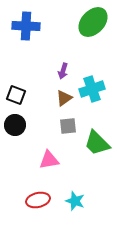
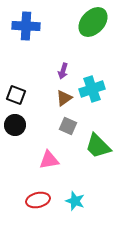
gray square: rotated 30 degrees clockwise
green trapezoid: moved 1 px right, 3 px down
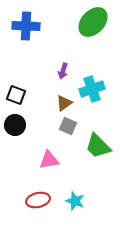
brown triangle: moved 5 px down
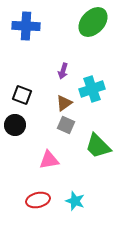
black square: moved 6 px right
gray square: moved 2 px left, 1 px up
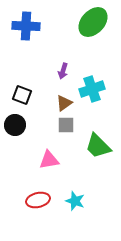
gray square: rotated 24 degrees counterclockwise
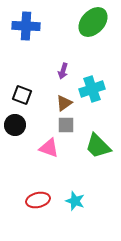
pink triangle: moved 12 px up; rotated 30 degrees clockwise
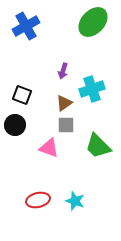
blue cross: rotated 32 degrees counterclockwise
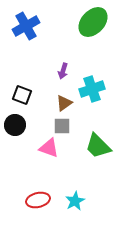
gray square: moved 4 px left, 1 px down
cyan star: rotated 24 degrees clockwise
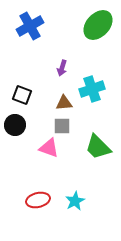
green ellipse: moved 5 px right, 3 px down
blue cross: moved 4 px right
purple arrow: moved 1 px left, 3 px up
brown triangle: rotated 30 degrees clockwise
green trapezoid: moved 1 px down
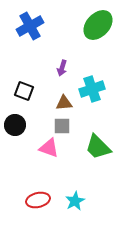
black square: moved 2 px right, 4 px up
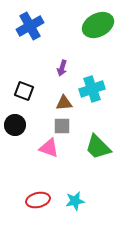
green ellipse: rotated 20 degrees clockwise
cyan star: rotated 18 degrees clockwise
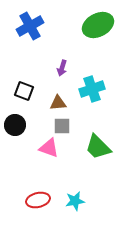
brown triangle: moved 6 px left
